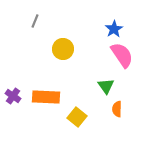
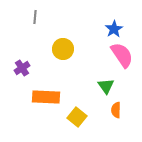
gray line: moved 4 px up; rotated 16 degrees counterclockwise
purple cross: moved 9 px right, 28 px up; rotated 21 degrees clockwise
orange semicircle: moved 1 px left, 1 px down
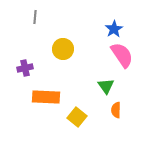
purple cross: moved 3 px right; rotated 21 degrees clockwise
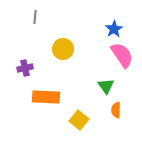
yellow square: moved 2 px right, 3 px down
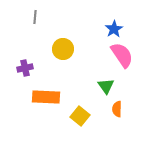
orange semicircle: moved 1 px right, 1 px up
yellow square: moved 1 px right, 4 px up
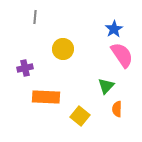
green triangle: rotated 18 degrees clockwise
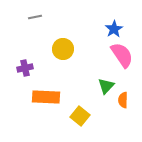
gray line: rotated 72 degrees clockwise
orange semicircle: moved 6 px right, 9 px up
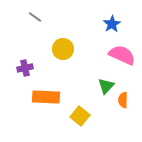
gray line: rotated 48 degrees clockwise
blue star: moved 2 px left, 5 px up
pink semicircle: rotated 32 degrees counterclockwise
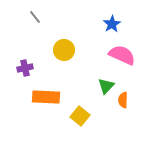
gray line: rotated 16 degrees clockwise
yellow circle: moved 1 px right, 1 px down
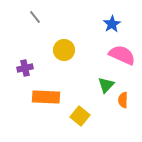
green triangle: moved 1 px up
